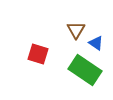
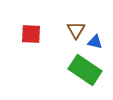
blue triangle: moved 1 px left, 1 px up; rotated 21 degrees counterclockwise
red square: moved 7 px left, 20 px up; rotated 15 degrees counterclockwise
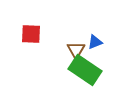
brown triangle: moved 20 px down
blue triangle: rotated 35 degrees counterclockwise
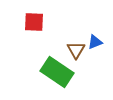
red square: moved 3 px right, 12 px up
green rectangle: moved 28 px left, 2 px down
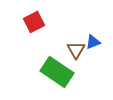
red square: rotated 30 degrees counterclockwise
blue triangle: moved 2 px left
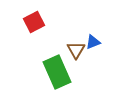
green rectangle: rotated 32 degrees clockwise
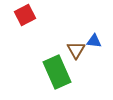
red square: moved 9 px left, 7 px up
blue triangle: moved 1 px right, 1 px up; rotated 28 degrees clockwise
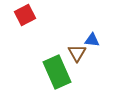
blue triangle: moved 2 px left, 1 px up
brown triangle: moved 1 px right, 3 px down
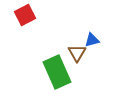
blue triangle: rotated 21 degrees counterclockwise
